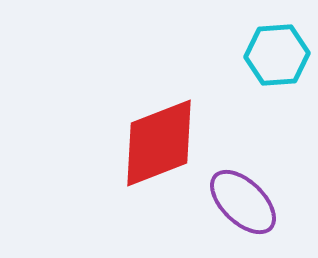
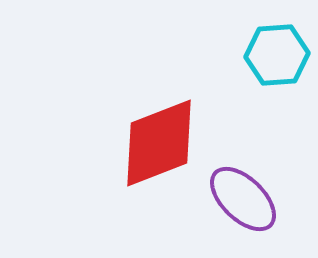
purple ellipse: moved 3 px up
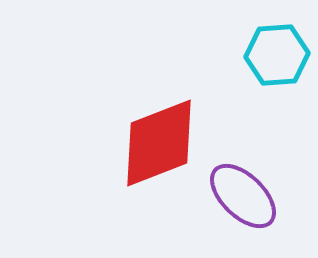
purple ellipse: moved 3 px up
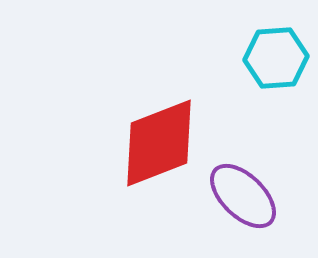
cyan hexagon: moved 1 px left, 3 px down
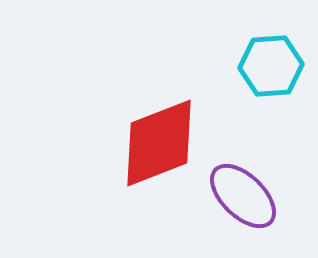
cyan hexagon: moved 5 px left, 8 px down
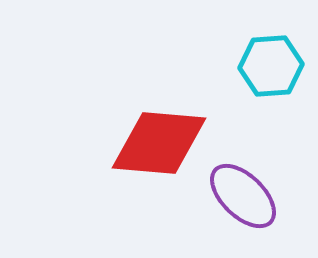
red diamond: rotated 26 degrees clockwise
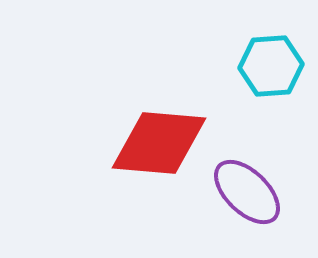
purple ellipse: moved 4 px right, 4 px up
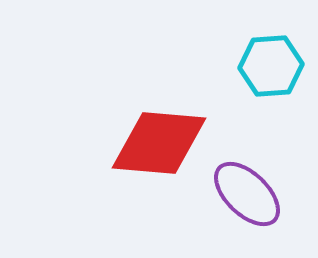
purple ellipse: moved 2 px down
